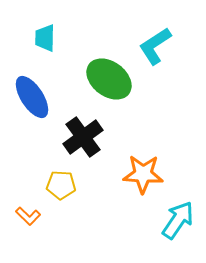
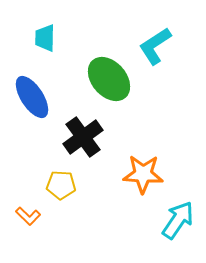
green ellipse: rotated 12 degrees clockwise
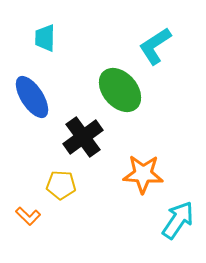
green ellipse: moved 11 px right, 11 px down
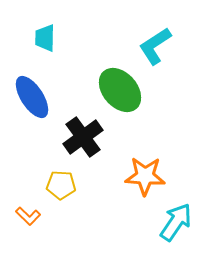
orange star: moved 2 px right, 2 px down
cyan arrow: moved 2 px left, 2 px down
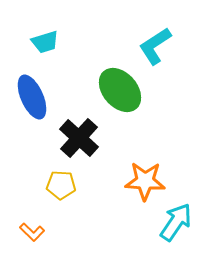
cyan trapezoid: moved 4 px down; rotated 108 degrees counterclockwise
blue ellipse: rotated 9 degrees clockwise
black cross: moved 4 px left, 1 px down; rotated 12 degrees counterclockwise
orange star: moved 5 px down
orange L-shape: moved 4 px right, 16 px down
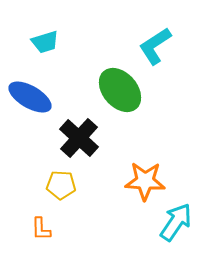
blue ellipse: moved 2 px left; rotated 36 degrees counterclockwise
orange L-shape: moved 9 px right, 3 px up; rotated 45 degrees clockwise
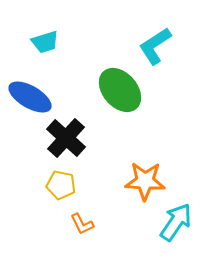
black cross: moved 13 px left
yellow pentagon: rotated 8 degrees clockwise
orange L-shape: moved 41 px right, 5 px up; rotated 25 degrees counterclockwise
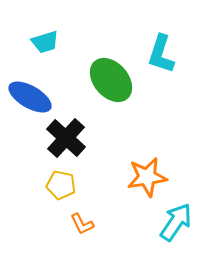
cyan L-shape: moved 6 px right, 8 px down; rotated 39 degrees counterclockwise
green ellipse: moved 9 px left, 10 px up
orange star: moved 2 px right, 4 px up; rotated 12 degrees counterclockwise
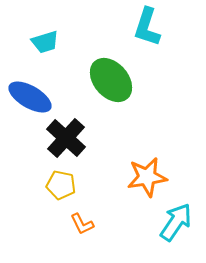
cyan L-shape: moved 14 px left, 27 px up
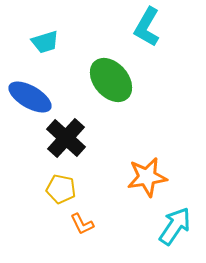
cyan L-shape: rotated 12 degrees clockwise
yellow pentagon: moved 4 px down
cyan arrow: moved 1 px left, 4 px down
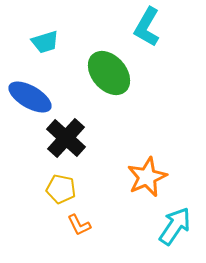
green ellipse: moved 2 px left, 7 px up
orange star: rotated 15 degrees counterclockwise
orange L-shape: moved 3 px left, 1 px down
